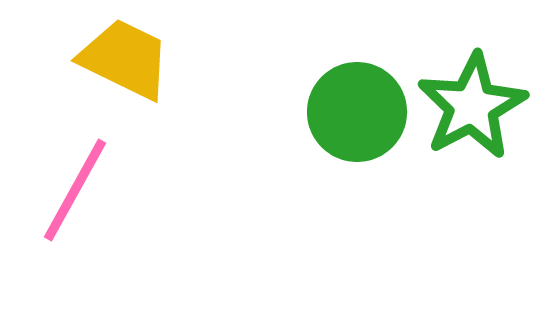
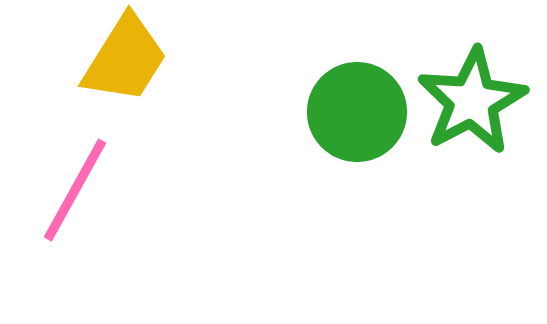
yellow trapezoid: rotated 96 degrees clockwise
green star: moved 5 px up
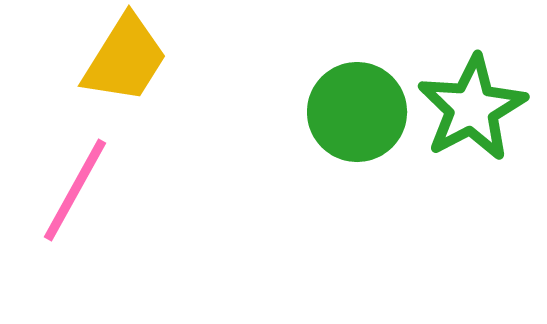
green star: moved 7 px down
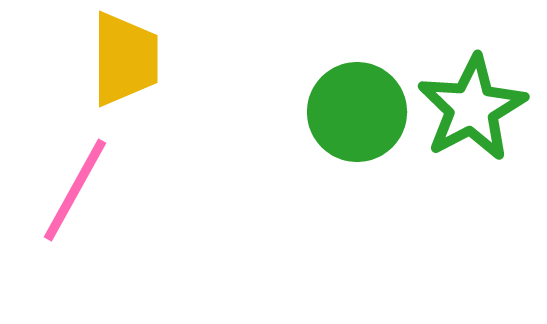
yellow trapezoid: rotated 32 degrees counterclockwise
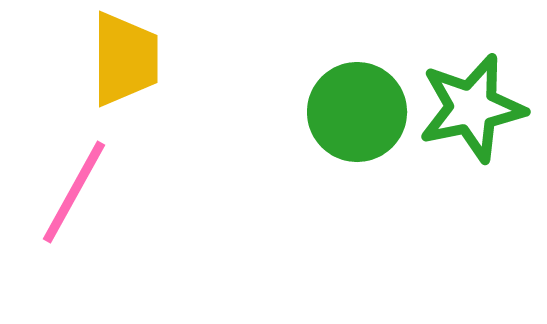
green star: rotated 16 degrees clockwise
pink line: moved 1 px left, 2 px down
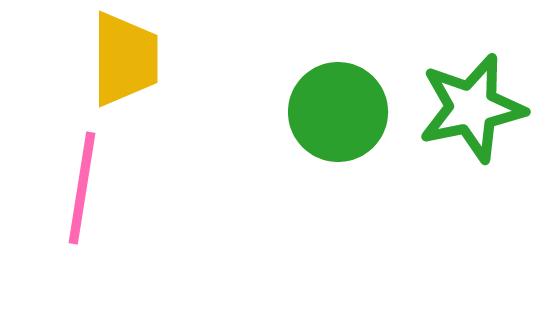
green circle: moved 19 px left
pink line: moved 8 px right, 4 px up; rotated 20 degrees counterclockwise
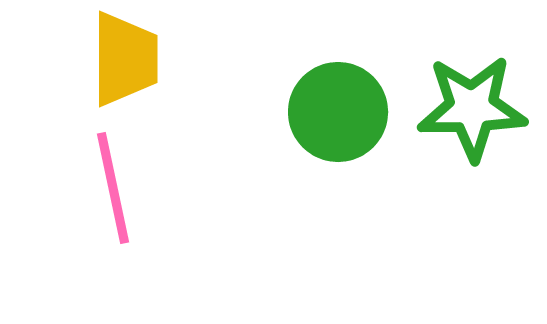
green star: rotated 11 degrees clockwise
pink line: moved 31 px right; rotated 21 degrees counterclockwise
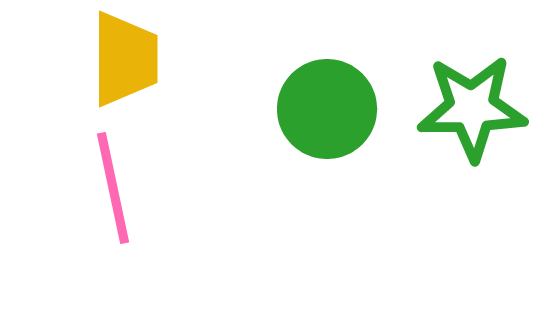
green circle: moved 11 px left, 3 px up
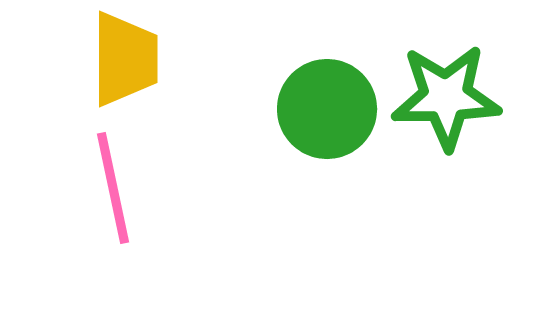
green star: moved 26 px left, 11 px up
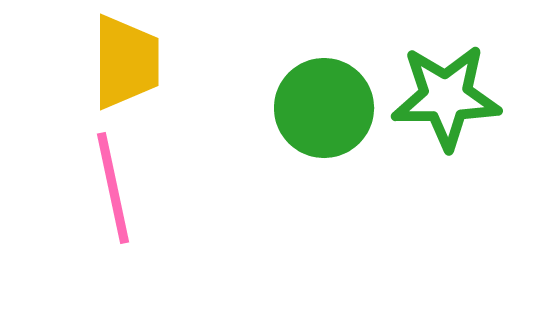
yellow trapezoid: moved 1 px right, 3 px down
green circle: moved 3 px left, 1 px up
